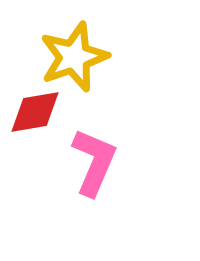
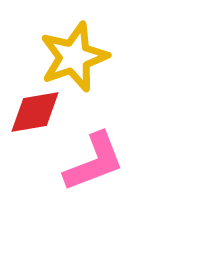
pink L-shape: rotated 46 degrees clockwise
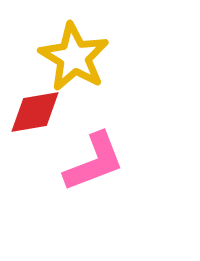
yellow star: rotated 22 degrees counterclockwise
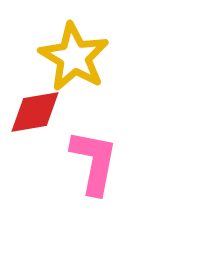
pink L-shape: rotated 58 degrees counterclockwise
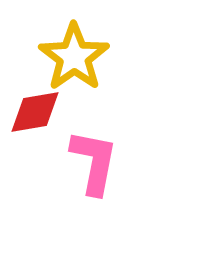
yellow star: rotated 6 degrees clockwise
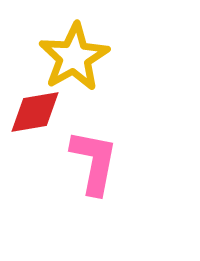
yellow star: rotated 6 degrees clockwise
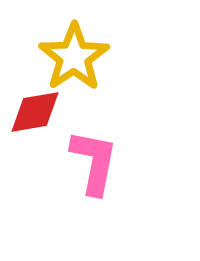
yellow star: rotated 4 degrees counterclockwise
